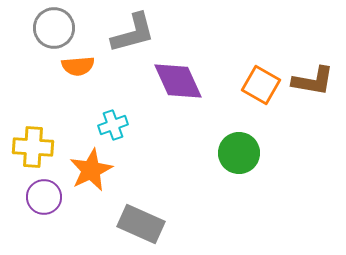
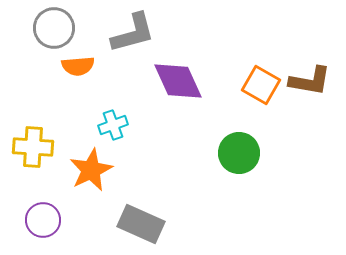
brown L-shape: moved 3 px left
purple circle: moved 1 px left, 23 px down
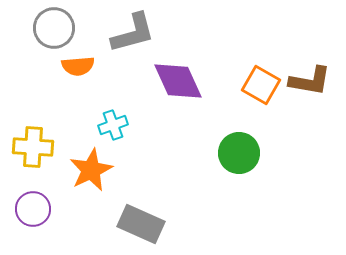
purple circle: moved 10 px left, 11 px up
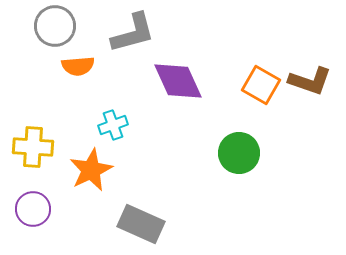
gray circle: moved 1 px right, 2 px up
brown L-shape: rotated 9 degrees clockwise
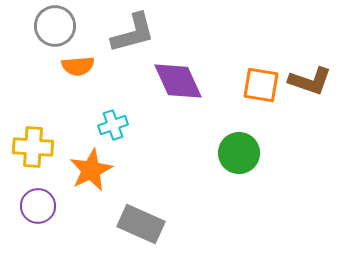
orange square: rotated 21 degrees counterclockwise
purple circle: moved 5 px right, 3 px up
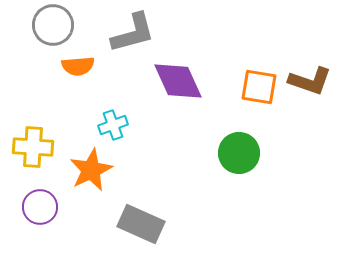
gray circle: moved 2 px left, 1 px up
orange square: moved 2 px left, 2 px down
purple circle: moved 2 px right, 1 px down
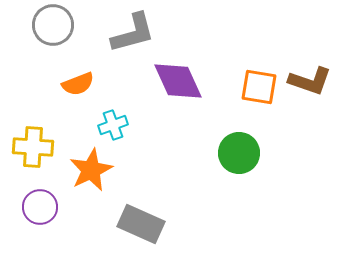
orange semicircle: moved 18 px down; rotated 16 degrees counterclockwise
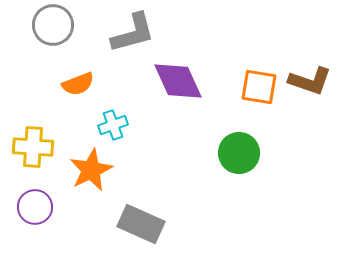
purple circle: moved 5 px left
